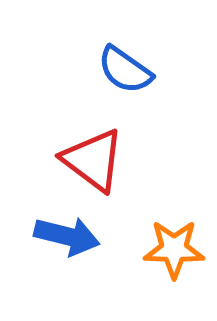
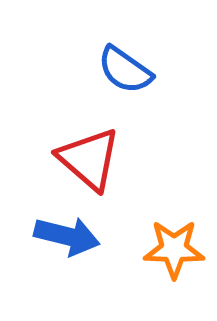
red triangle: moved 4 px left, 1 px up; rotated 4 degrees clockwise
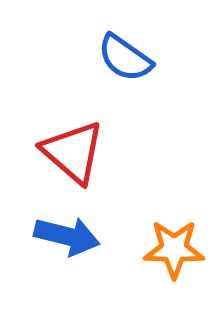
blue semicircle: moved 12 px up
red triangle: moved 16 px left, 7 px up
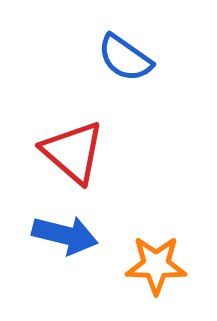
blue arrow: moved 2 px left, 1 px up
orange star: moved 18 px left, 16 px down
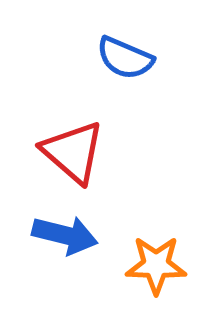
blue semicircle: rotated 12 degrees counterclockwise
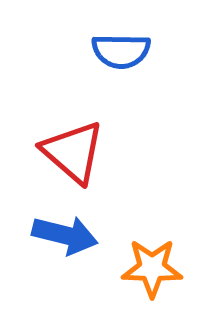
blue semicircle: moved 4 px left, 7 px up; rotated 22 degrees counterclockwise
orange star: moved 4 px left, 3 px down
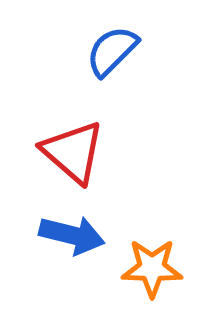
blue semicircle: moved 9 px left; rotated 134 degrees clockwise
blue arrow: moved 7 px right
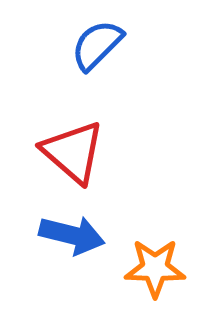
blue semicircle: moved 15 px left, 6 px up
orange star: moved 3 px right
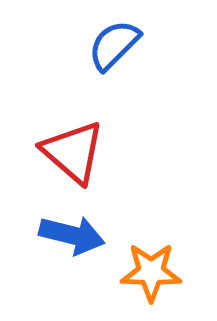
blue semicircle: moved 17 px right
orange star: moved 4 px left, 4 px down
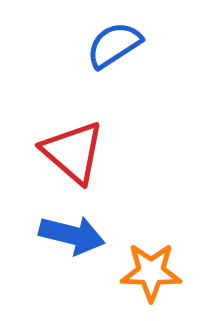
blue semicircle: rotated 12 degrees clockwise
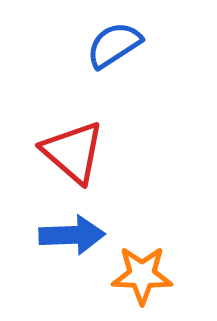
blue arrow: rotated 16 degrees counterclockwise
orange star: moved 9 px left, 3 px down
